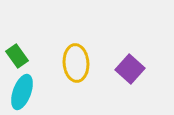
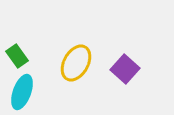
yellow ellipse: rotated 33 degrees clockwise
purple square: moved 5 px left
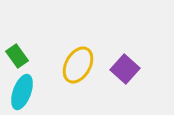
yellow ellipse: moved 2 px right, 2 px down
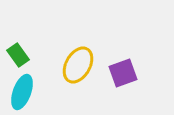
green rectangle: moved 1 px right, 1 px up
purple square: moved 2 px left, 4 px down; rotated 28 degrees clockwise
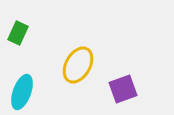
green rectangle: moved 22 px up; rotated 60 degrees clockwise
purple square: moved 16 px down
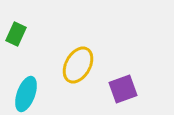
green rectangle: moved 2 px left, 1 px down
cyan ellipse: moved 4 px right, 2 px down
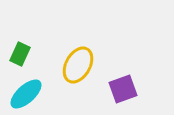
green rectangle: moved 4 px right, 20 px down
cyan ellipse: rotated 28 degrees clockwise
